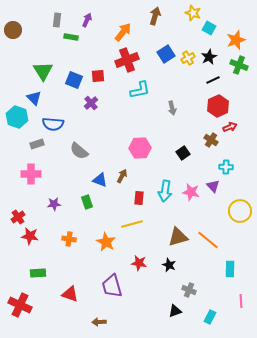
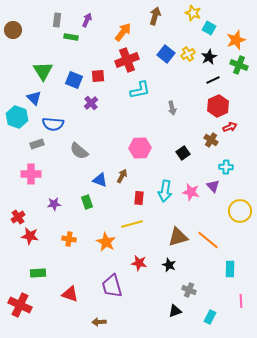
blue square at (166, 54): rotated 18 degrees counterclockwise
yellow cross at (188, 58): moved 4 px up
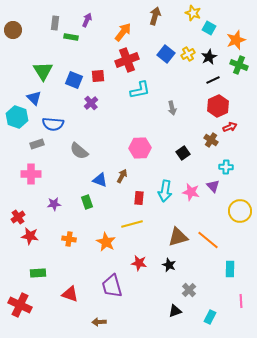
gray rectangle at (57, 20): moved 2 px left, 3 px down
gray cross at (189, 290): rotated 24 degrees clockwise
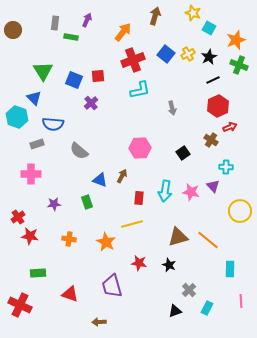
red cross at (127, 60): moved 6 px right
cyan rectangle at (210, 317): moved 3 px left, 9 px up
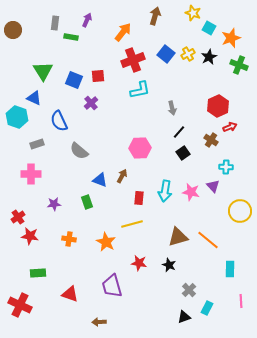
orange star at (236, 40): moved 5 px left, 2 px up
black line at (213, 80): moved 34 px left, 52 px down; rotated 24 degrees counterclockwise
blue triangle at (34, 98): rotated 21 degrees counterclockwise
blue semicircle at (53, 124): moved 6 px right, 3 px up; rotated 60 degrees clockwise
black triangle at (175, 311): moved 9 px right, 6 px down
